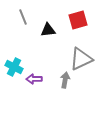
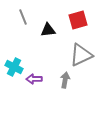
gray triangle: moved 4 px up
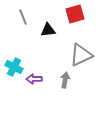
red square: moved 3 px left, 6 px up
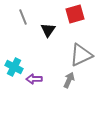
black triangle: rotated 49 degrees counterclockwise
gray arrow: moved 4 px right; rotated 14 degrees clockwise
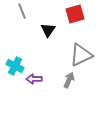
gray line: moved 1 px left, 6 px up
cyan cross: moved 1 px right, 1 px up
